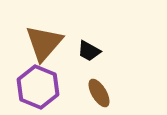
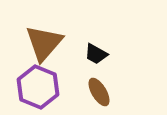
black trapezoid: moved 7 px right, 3 px down
brown ellipse: moved 1 px up
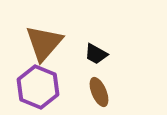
brown ellipse: rotated 8 degrees clockwise
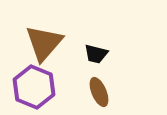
black trapezoid: rotated 15 degrees counterclockwise
purple hexagon: moved 4 px left
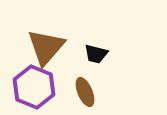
brown triangle: moved 2 px right, 4 px down
brown ellipse: moved 14 px left
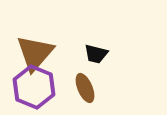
brown triangle: moved 11 px left, 6 px down
brown ellipse: moved 4 px up
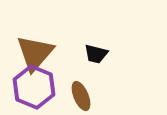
brown ellipse: moved 4 px left, 8 px down
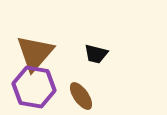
purple hexagon: rotated 12 degrees counterclockwise
brown ellipse: rotated 12 degrees counterclockwise
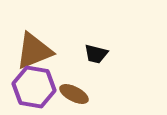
brown triangle: moved 1 px left, 2 px up; rotated 27 degrees clockwise
brown ellipse: moved 7 px left, 2 px up; rotated 28 degrees counterclockwise
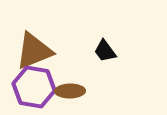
black trapezoid: moved 9 px right, 3 px up; rotated 40 degrees clockwise
brown ellipse: moved 4 px left, 3 px up; rotated 28 degrees counterclockwise
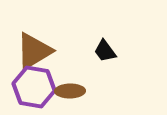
brown triangle: rotated 9 degrees counterclockwise
